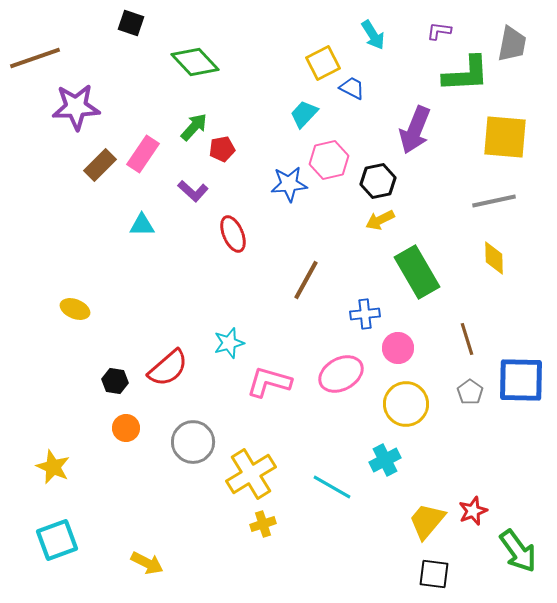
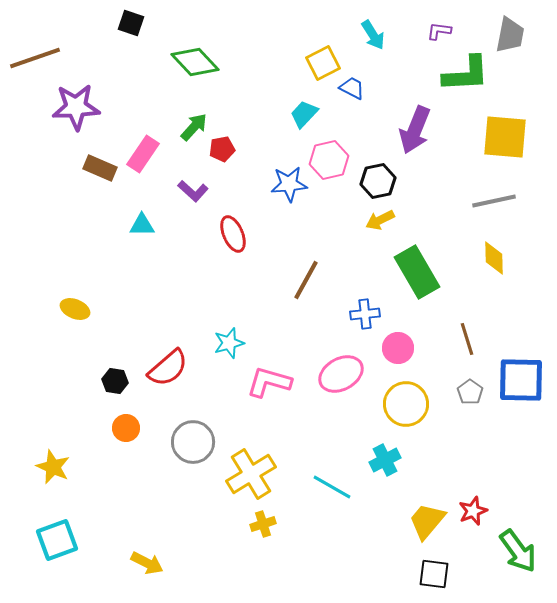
gray trapezoid at (512, 44): moved 2 px left, 9 px up
brown rectangle at (100, 165): moved 3 px down; rotated 68 degrees clockwise
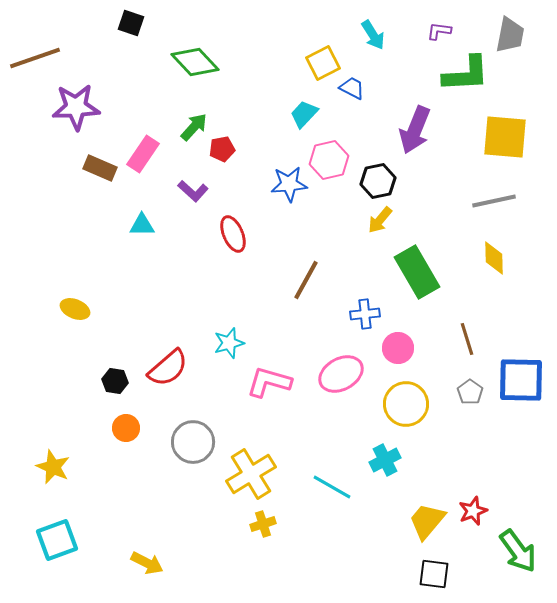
yellow arrow at (380, 220): rotated 24 degrees counterclockwise
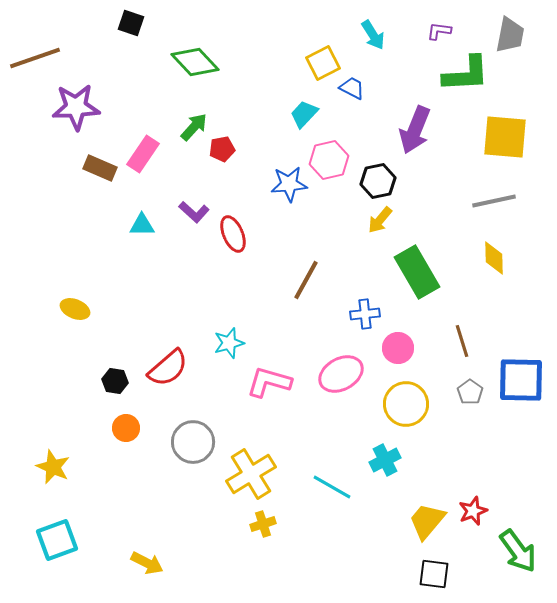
purple L-shape at (193, 191): moved 1 px right, 21 px down
brown line at (467, 339): moved 5 px left, 2 px down
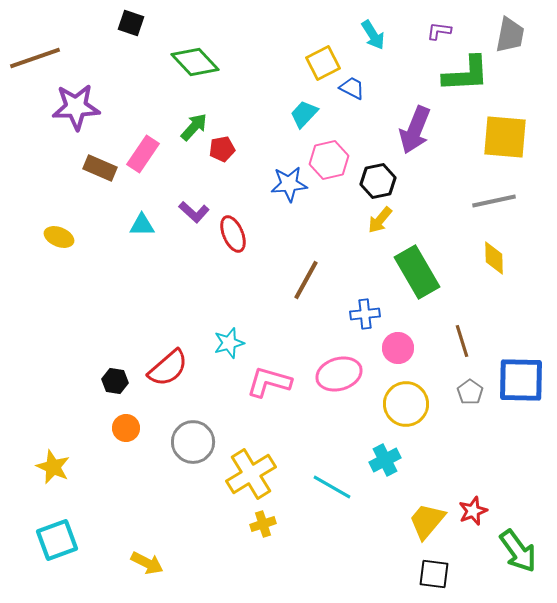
yellow ellipse at (75, 309): moved 16 px left, 72 px up
pink ellipse at (341, 374): moved 2 px left; rotated 12 degrees clockwise
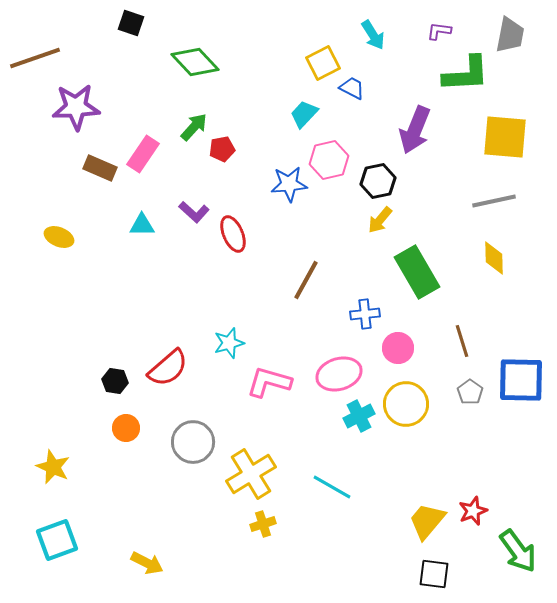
cyan cross at (385, 460): moved 26 px left, 44 px up
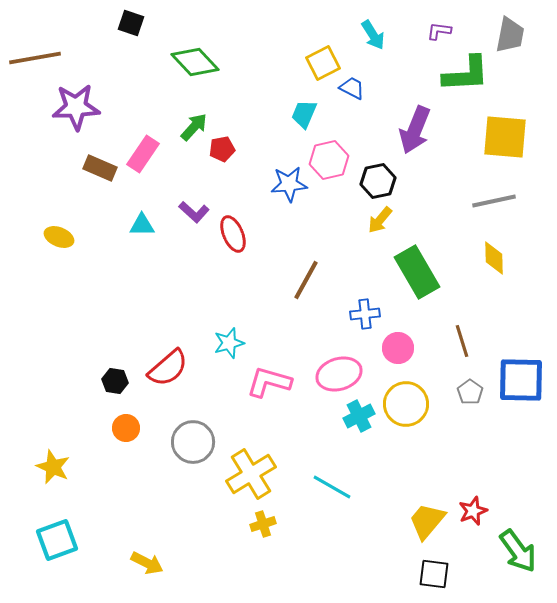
brown line at (35, 58): rotated 9 degrees clockwise
cyan trapezoid at (304, 114): rotated 20 degrees counterclockwise
